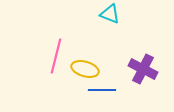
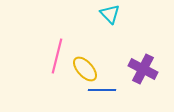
cyan triangle: rotated 25 degrees clockwise
pink line: moved 1 px right
yellow ellipse: rotated 32 degrees clockwise
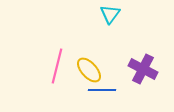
cyan triangle: rotated 20 degrees clockwise
pink line: moved 10 px down
yellow ellipse: moved 4 px right, 1 px down
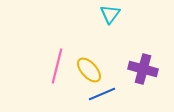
purple cross: rotated 12 degrees counterclockwise
blue line: moved 4 px down; rotated 24 degrees counterclockwise
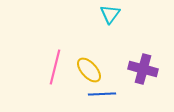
pink line: moved 2 px left, 1 px down
blue line: rotated 20 degrees clockwise
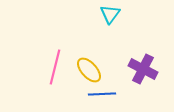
purple cross: rotated 12 degrees clockwise
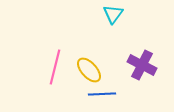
cyan triangle: moved 3 px right
purple cross: moved 1 px left, 4 px up
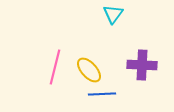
purple cross: rotated 24 degrees counterclockwise
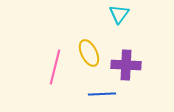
cyan triangle: moved 6 px right
purple cross: moved 16 px left
yellow ellipse: moved 17 px up; rotated 16 degrees clockwise
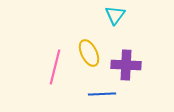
cyan triangle: moved 4 px left, 1 px down
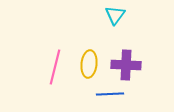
yellow ellipse: moved 11 px down; rotated 32 degrees clockwise
blue line: moved 8 px right
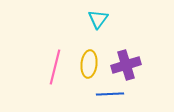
cyan triangle: moved 17 px left, 4 px down
purple cross: rotated 20 degrees counterclockwise
